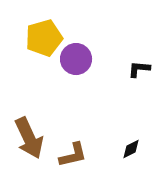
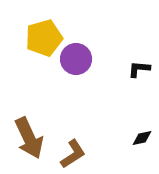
black diamond: moved 11 px right, 11 px up; rotated 15 degrees clockwise
brown L-shape: moved 1 px up; rotated 20 degrees counterclockwise
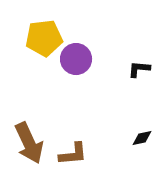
yellow pentagon: rotated 9 degrees clockwise
brown arrow: moved 5 px down
brown L-shape: rotated 28 degrees clockwise
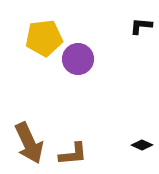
purple circle: moved 2 px right
black L-shape: moved 2 px right, 43 px up
black diamond: moved 7 px down; rotated 35 degrees clockwise
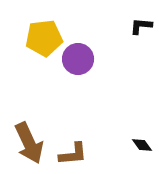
black diamond: rotated 30 degrees clockwise
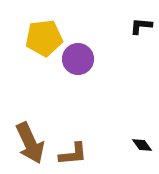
brown arrow: moved 1 px right
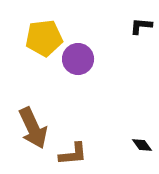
brown arrow: moved 3 px right, 15 px up
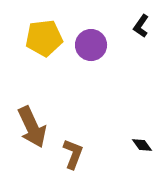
black L-shape: rotated 60 degrees counterclockwise
purple circle: moved 13 px right, 14 px up
brown arrow: moved 1 px left, 1 px up
brown L-shape: rotated 64 degrees counterclockwise
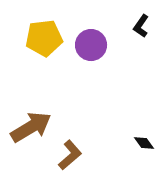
brown arrow: moved 1 px left; rotated 96 degrees counterclockwise
black diamond: moved 2 px right, 2 px up
brown L-shape: moved 3 px left, 1 px down; rotated 28 degrees clockwise
